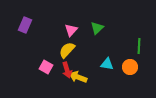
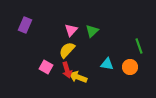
green triangle: moved 5 px left, 3 px down
green line: rotated 21 degrees counterclockwise
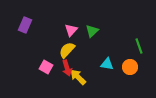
red arrow: moved 2 px up
yellow arrow: rotated 24 degrees clockwise
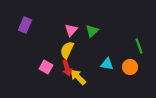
yellow semicircle: rotated 18 degrees counterclockwise
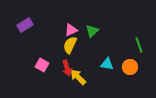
purple rectangle: rotated 35 degrees clockwise
pink triangle: rotated 24 degrees clockwise
green line: moved 1 px up
yellow semicircle: moved 3 px right, 5 px up
pink square: moved 4 px left, 2 px up
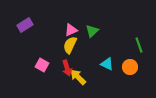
cyan triangle: rotated 16 degrees clockwise
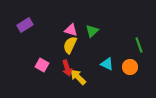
pink triangle: rotated 40 degrees clockwise
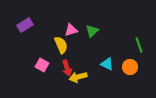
pink triangle: rotated 32 degrees counterclockwise
yellow semicircle: moved 9 px left; rotated 132 degrees clockwise
yellow arrow: rotated 60 degrees counterclockwise
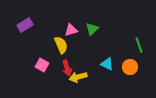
green triangle: moved 2 px up
